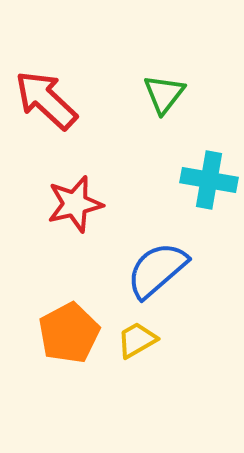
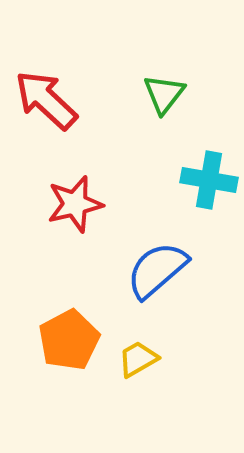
orange pentagon: moved 7 px down
yellow trapezoid: moved 1 px right, 19 px down
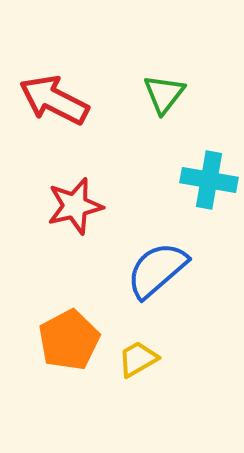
red arrow: moved 8 px right; rotated 16 degrees counterclockwise
red star: moved 2 px down
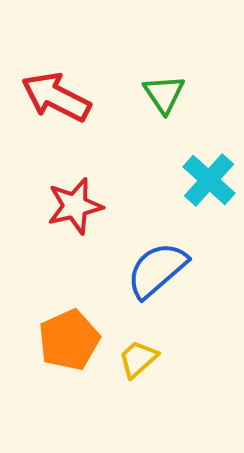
green triangle: rotated 12 degrees counterclockwise
red arrow: moved 2 px right, 3 px up
cyan cross: rotated 32 degrees clockwise
orange pentagon: rotated 4 degrees clockwise
yellow trapezoid: rotated 12 degrees counterclockwise
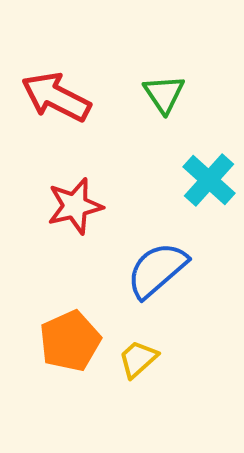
orange pentagon: moved 1 px right, 1 px down
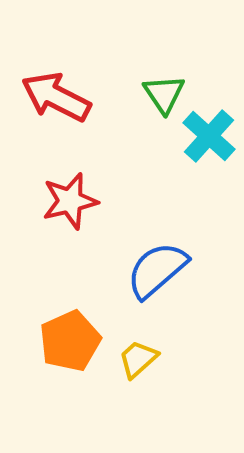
cyan cross: moved 44 px up
red star: moved 5 px left, 5 px up
